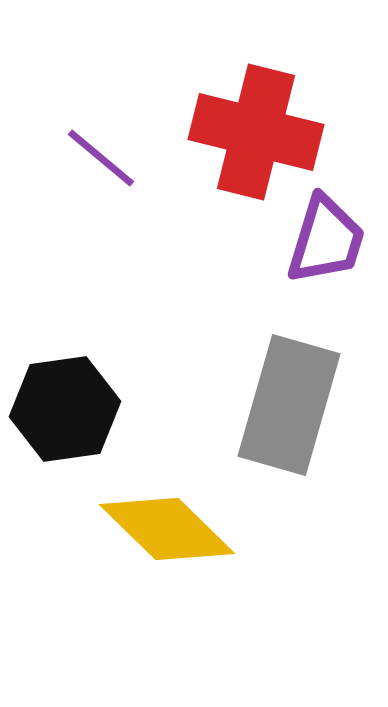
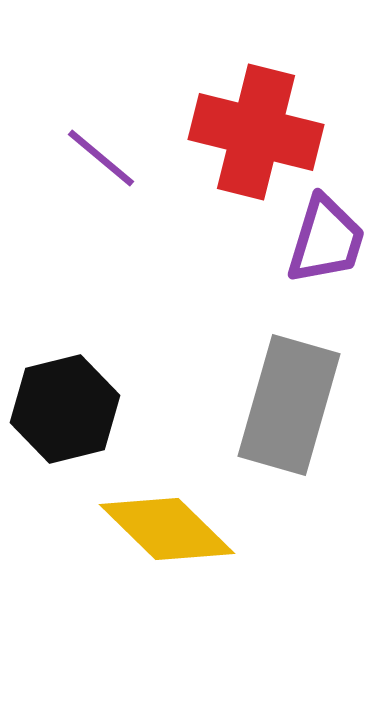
black hexagon: rotated 6 degrees counterclockwise
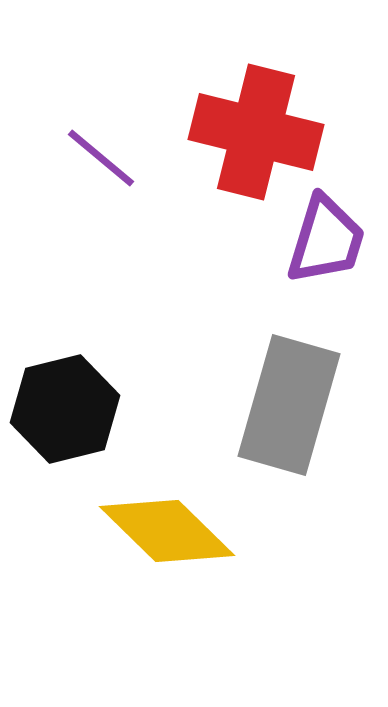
yellow diamond: moved 2 px down
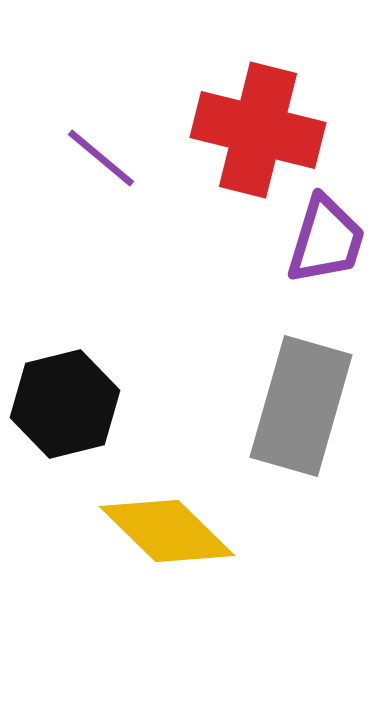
red cross: moved 2 px right, 2 px up
gray rectangle: moved 12 px right, 1 px down
black hexagon: moved 5 px up
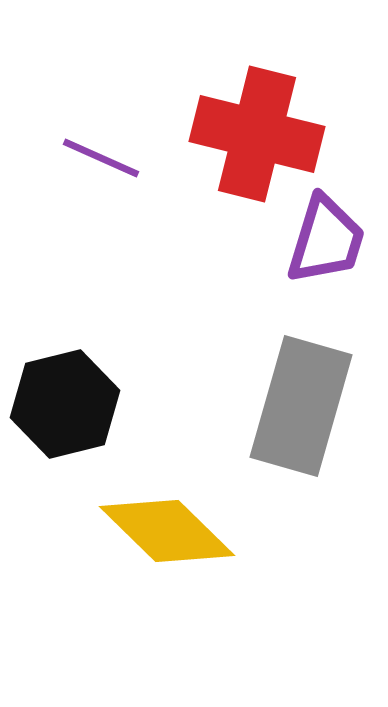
red cross: moved 1 px left, 4 px down
purple line: rotated 16 degrees counterclockwise
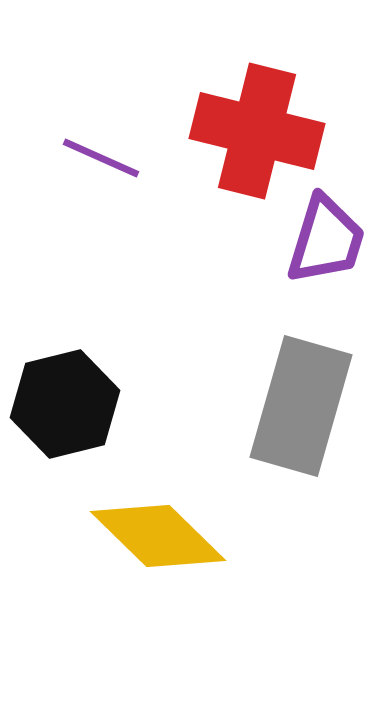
red cross: moved 3 px up
yellow diamond: moved 9 px left, 5 px down
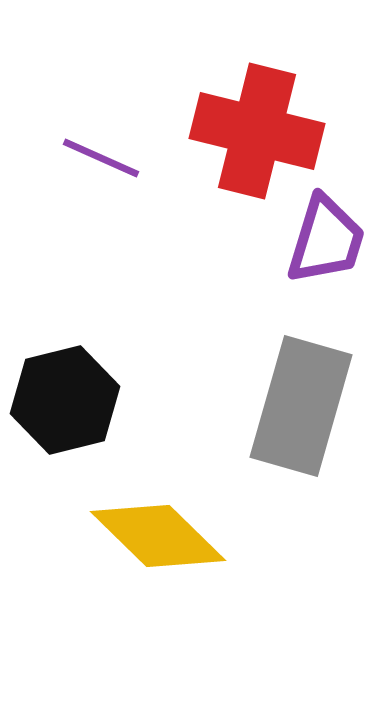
black hexagon: moved 4 px up
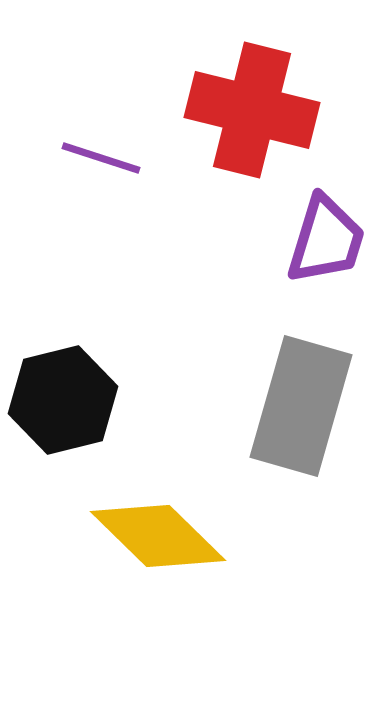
red cross: moved 5 px left, 21 px up
purple line: rotated 6 degrees counterclockwise
black hexagon: moved 2 px left
